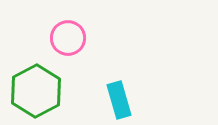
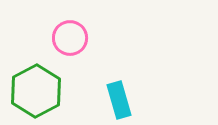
pink circle: moved 2 px right
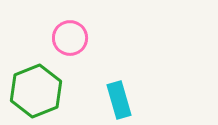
green hexagon: rotated 6 degrees clockwise
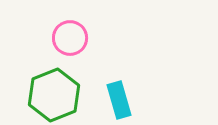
green hexagon: moved 18 px right, 4 px down
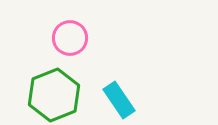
cyan rectangle: rotated 18 degrees counterclockwise
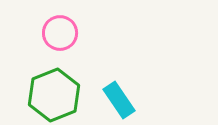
pink circle: moved 10 px left, 5 px up
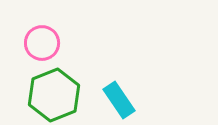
pink circle: moved 18 px left, 10 px down
